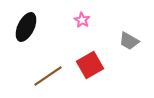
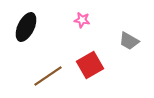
pink star: rotated 21 degrees counterclockwise
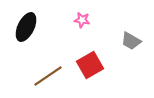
gray trapezoid: moved 2 px right
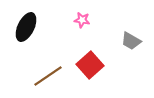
red square: rotated 12 degrees counterclockwise
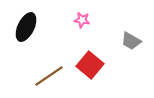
red square: rotated 8 degrees counterclockwise
brown line: moved 1 px right
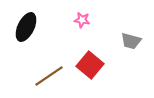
gray trapezoid: rotated 15 degrees counterclockwise
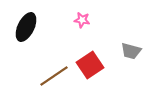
gray trapezoid: moved 10 px down
red square: rotated 16 degrees clockwise
brown line: moved 5 px right
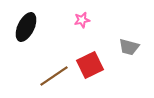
pink star: rotated 21 degrees counterclockwise
gray trapezoid: moved 2 px left, 4 px up
red square: rotated 8 degrees clockwise
